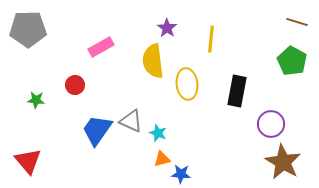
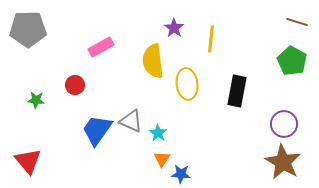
purple star: moved 7 px right
purple circle: moved 13 px right
cyan star: rotated 12 degrees clockwise
orange triangle: rotated 42 degrees counterclockwise
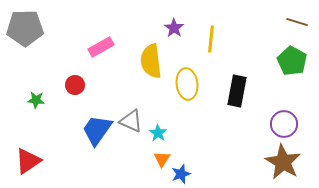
gray pentagon: moved 3 px left, 1 px up
yellow semicircle: moved 2 px left
red triangle: rotated 36 degrees clockwise
blue star: rotated 24 degrees counterclockwise
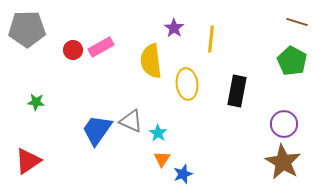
gray pentagon: moved 2 px right, 1 px down
red circle: moved 2 px left, 35 px up
green star: moved 2 px down
blue star: moved 2 px right
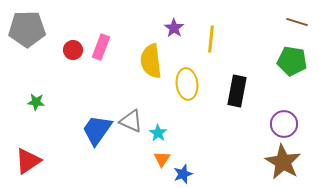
pink rectangle: rotated 40 degrees counterclockwise
green pentagon: rotated 20 degrees counterclockwise
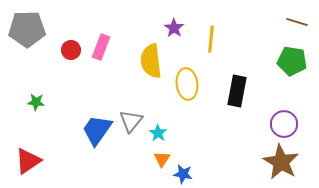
red circle: moved 2 px left
gray triangle: rotated 45 degrees clockwise
brown star: moved 2 px left
blue star: rotated 30 degrees clockwise
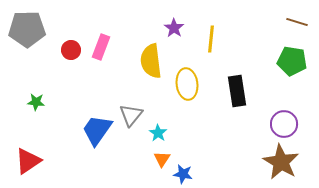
black rectangle: rotated 20 degrees counterclockwise
gray triangle: moved 6 px up
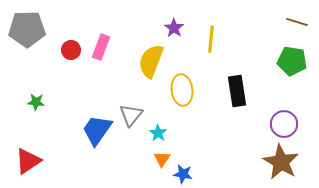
yellow semicircle: rotated 28 degrees clockwise
yellow ellipse: moved 5 px left, 6 px down
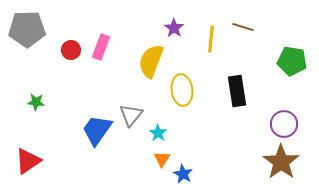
brown line: moved 54 px left, 5 px down
brown star: rotated 6 degrees clockwise
blue star: rotated 18 degrees clockwise
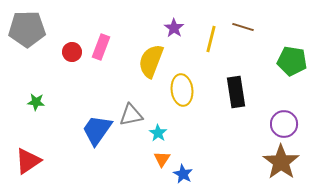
yellow line: rotated 8 degrees clockwise
red circle: moved 1 px right, 2 px down
black rectangle: moved 1 px left, 1 px down
gray triangle: rotated 40 degrees clockwise
